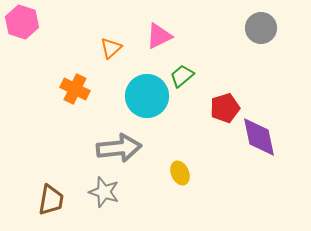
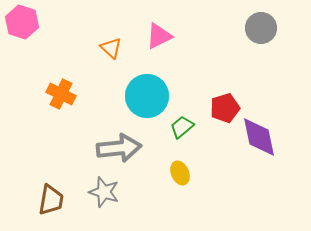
orange triangle: rotated 35 degrees counterclockwise
green trapezoid: moved 51 px down
orange cross: moved 14 px left, 5 px down
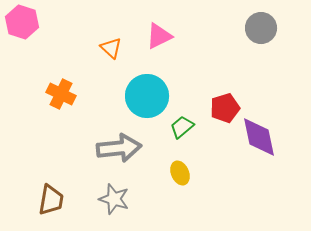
gray star: moved 10 px right, 7 px down
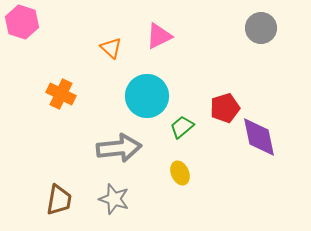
brown trapezoid: moved 8 px right
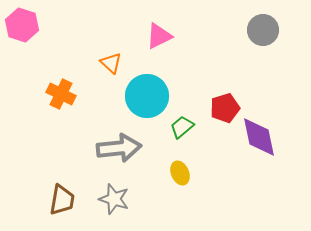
pink hexagon: moved 3 px down
gray circle: moved 2 px right, 2 px down
orange triangle: moved 15 px down
brown trapezoid: moved 3 px right
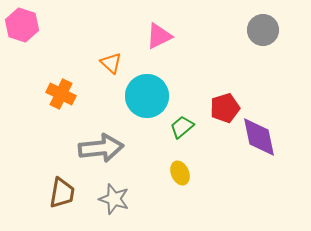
gray arrow: moved 18 px left
brown trapezoid: moved 7 px up
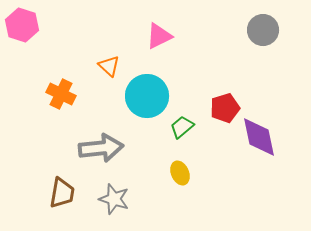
orange triangle: moved 2 px left, 3 px down
